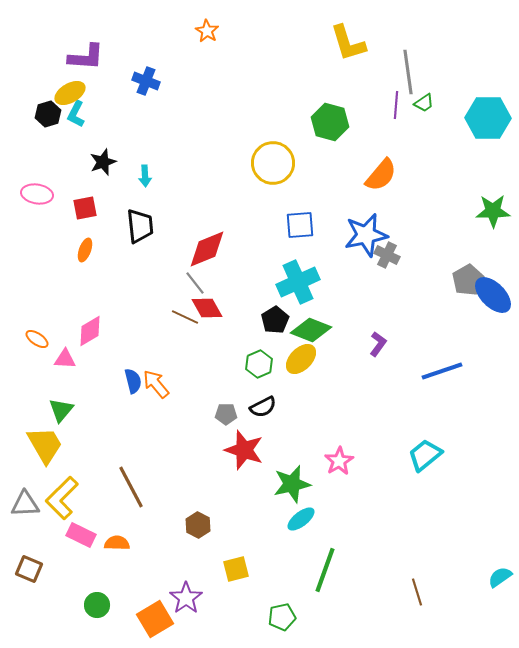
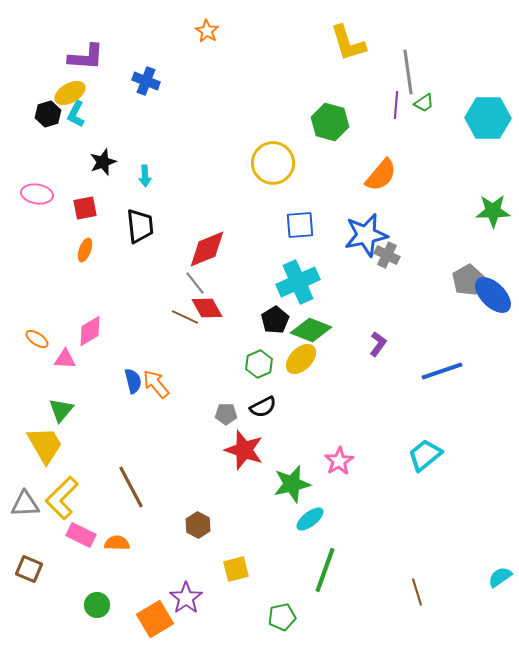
cyan ellipse at (301, 519): moved 9 px right
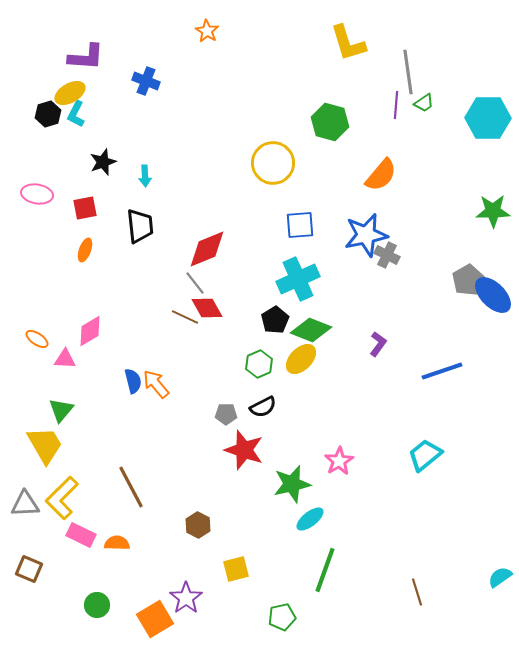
cyan cross at (298, 282): moved 3 px up
